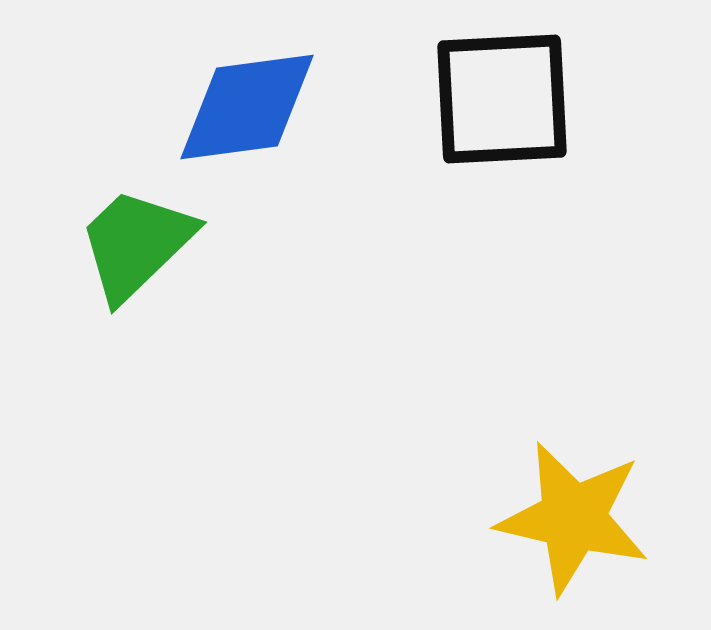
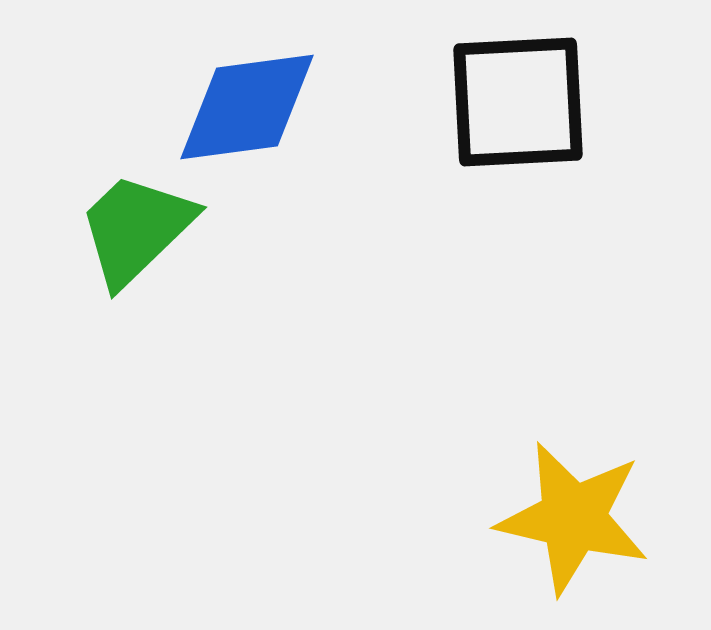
black square: moved 16 px right, 3 px down
green trapezoid: moved 15 px up
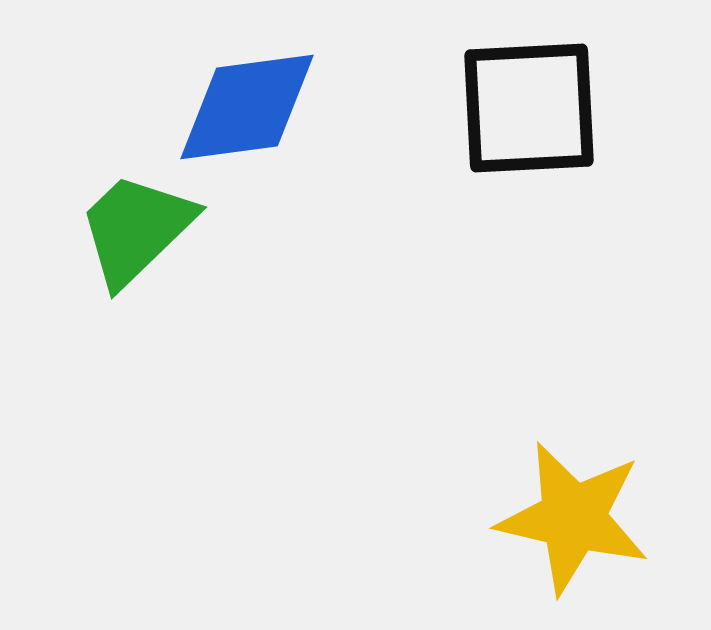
black square: moved 11 px right, 6 px down
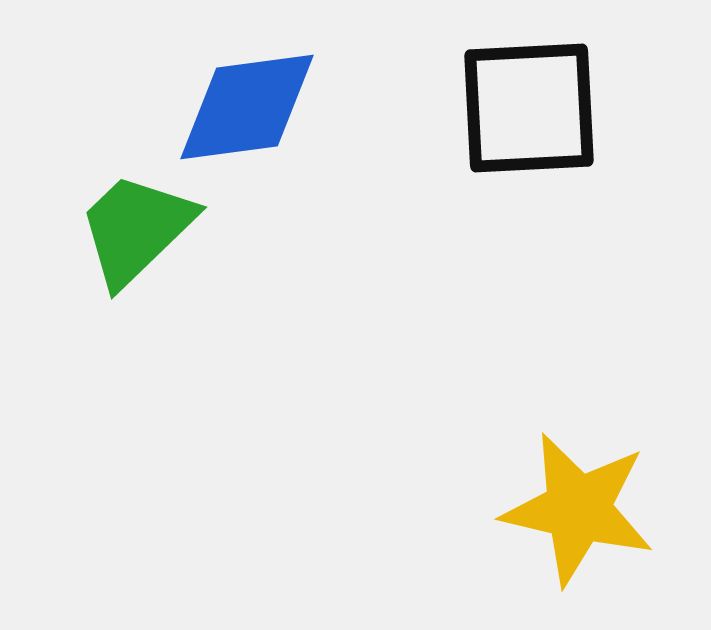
yellow star: moved 5 px right, 9 px up
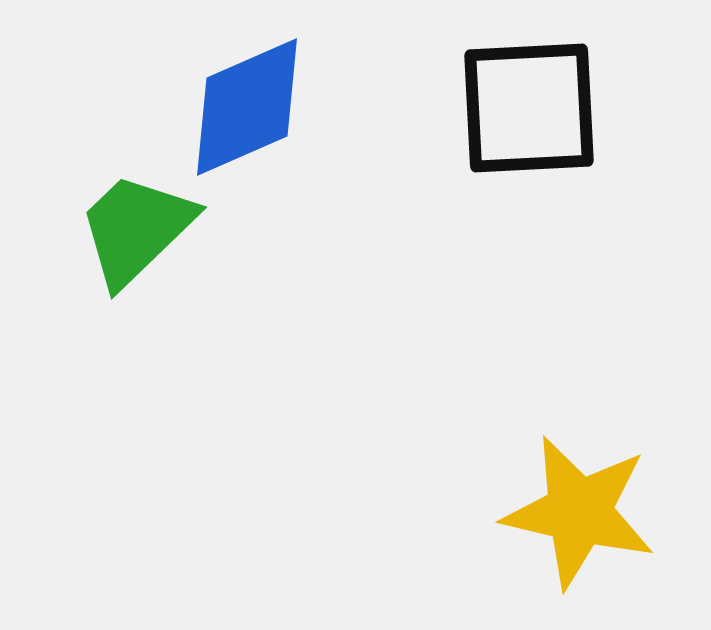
blue diamond: rotated 16 degrees counterclockwise
yellow star: moved 1 px right, 3 px down
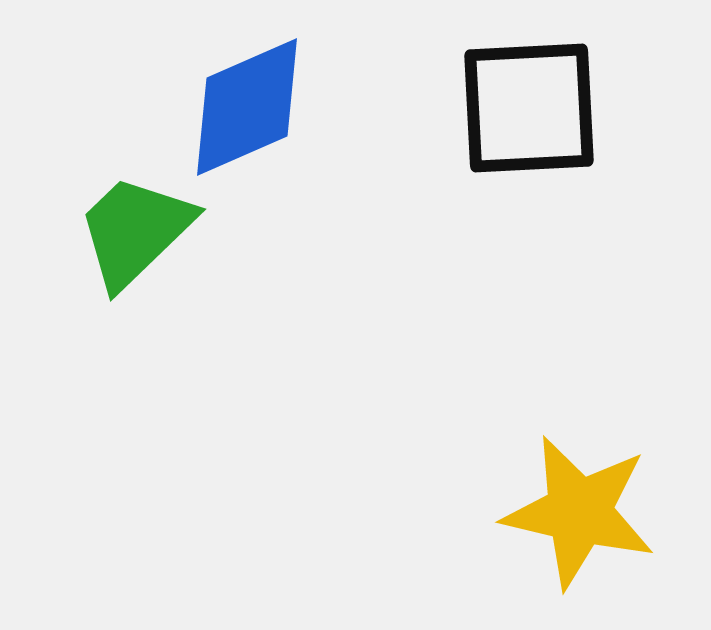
green trapezoid: moved 1 px left, 2 px down
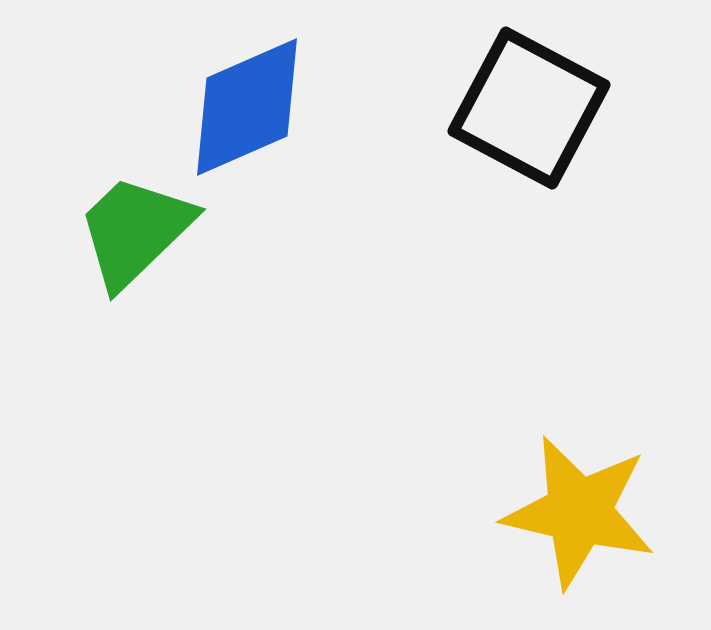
black square: rotated 31 degrees clockwise
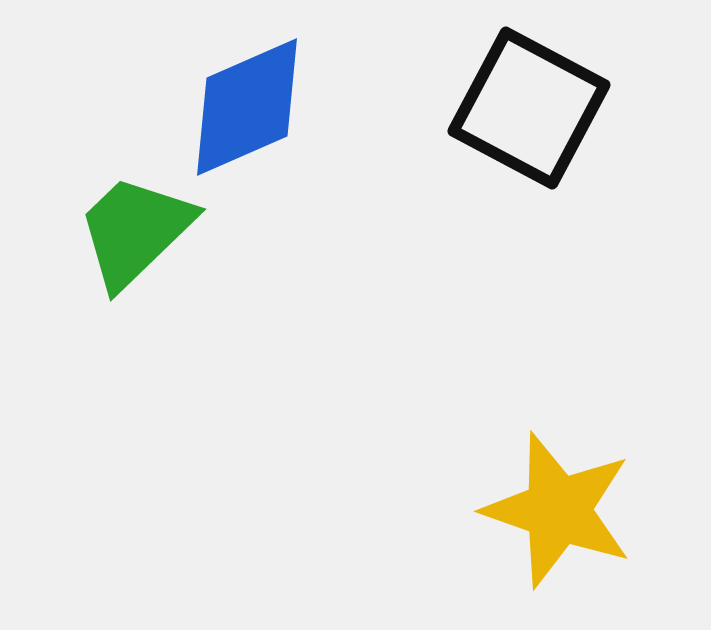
yellow star: moved 21 px left, 2 px up; rotated 6 degrees clockwise
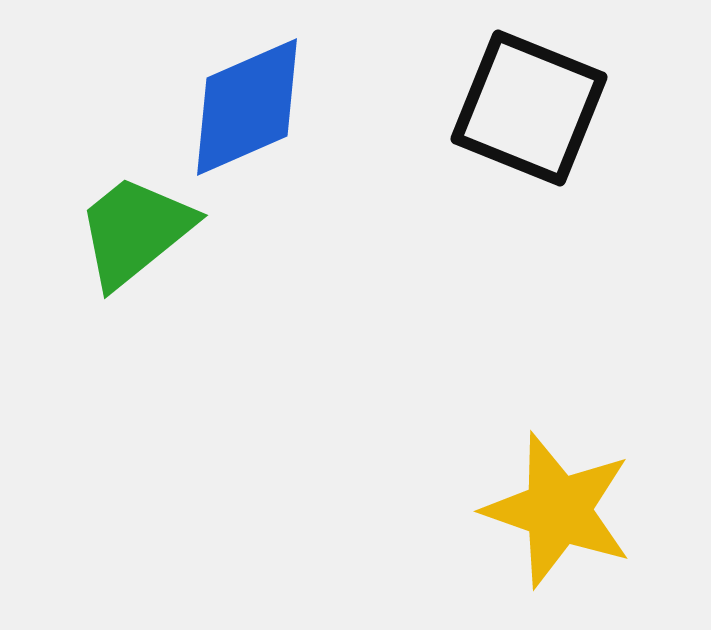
black square: rotated 6 degrees counterclockwise
green trapezoid: rotated 5 degrees clockwise
